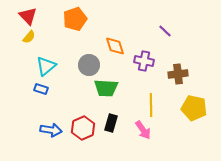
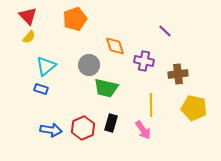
green trapezoid: rotated 10 degrees clockwise
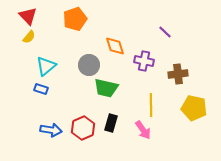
purple line: moved 1 px down
